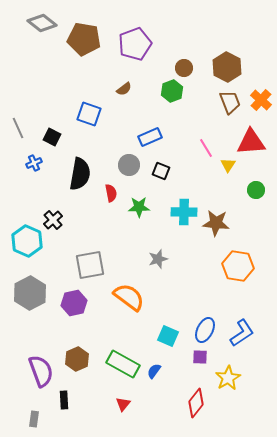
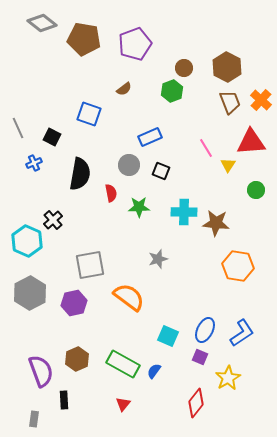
purple square at (200, 357): rotated 21 degrees clockwise
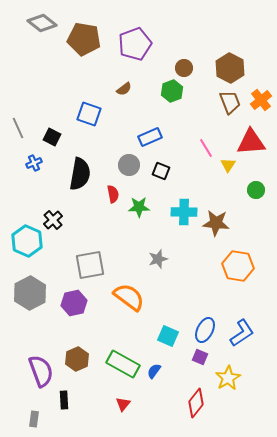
brown hexagon at (227, 67): moved 3 px right, 1 px down
orange cross at (261, 100): rotated 10 degrees clockwise
red semicircle at (111, 193): moved 2 px right, 1 px down
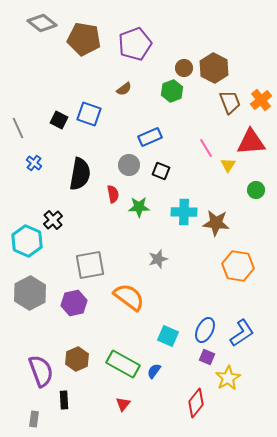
brown hexagon at (230, 68): moved 16 px left
black square at (52, 137): moved 7 px right, 17 px up
blue cross at (34, 163): rotated 28 degrees counterclockwise
purple square at (200, 357): moved 7 px right
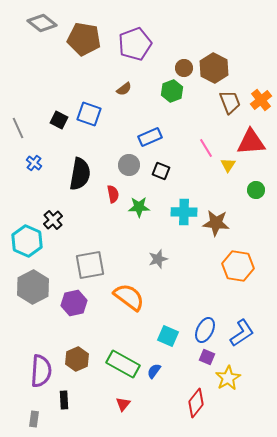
gray hexagon at (30, 293): moved 3 px right, 6 px up
purple semicircle at (41, 371): rotated 24 degrees clockwise
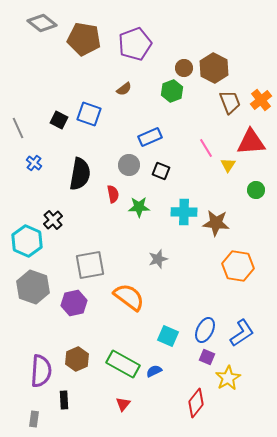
gray hexagon at (33, 287): rotated 12 degrees counterclockwise
blue semicircle at (154, 371): rotated 28 degrees clockwise
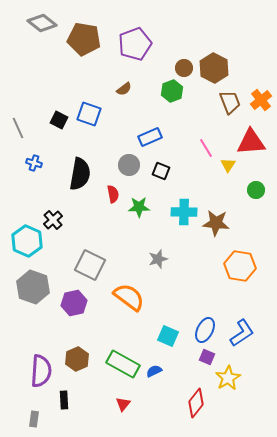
blue cross at (34, 163): rotated 21 degrees counterclockwise
gray square at (90, 265): rotated 36 degrees clockwise
orange hexagon at (238, 266): moved 2 px right
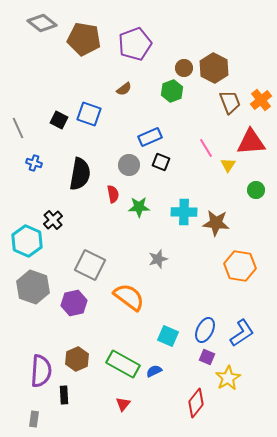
black square at (161, 171): moved 9 px up
black rectangle at (64, 400): moved 5 px up
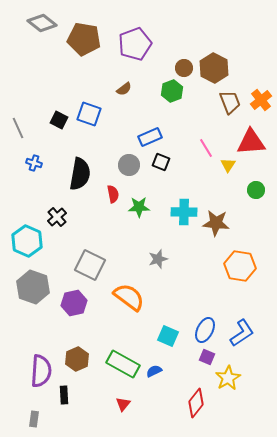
black cross at (53, 220): moved 4 px right, 3 px up
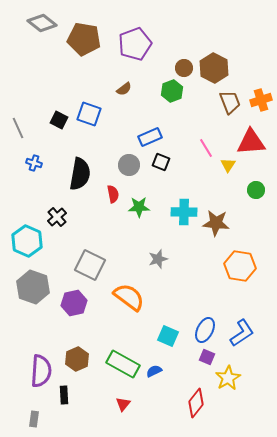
orange cross at (261, 100): rotated 20 degrees clockwise
